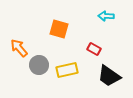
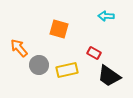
red rectangle: moved 4 px down
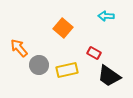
orange square: moved 4 px right, 1 px up; rotated 24 degrees clockwise
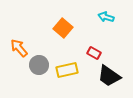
cyan arrow: moved 1 px down; rotated 14 degrees clockwise
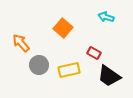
orange arrow: moved 2 px right, 5 px up
yellow rectangle: moved 2 px right
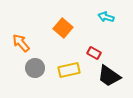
gray circle: moved 4 px left, 3 px down
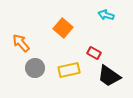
cyan arrow: moved 2 px up
